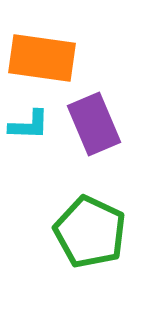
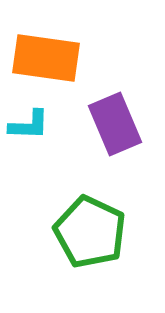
orange rectangle: moved 4 px right
purple rectangle: moved 21 px right
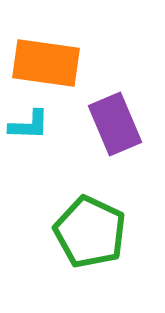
orange rectangle: moved 5 px down
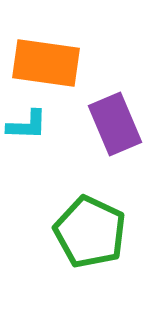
cyan L-shape: moved 2 px left
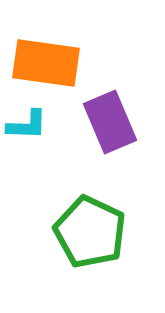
purple rectangle: moved 5 px left, 2 px up
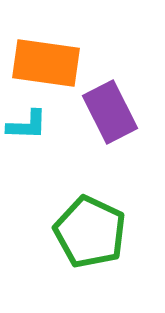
purple rectangle: moved 10 px up; rotated 4 degrees counterclockwise
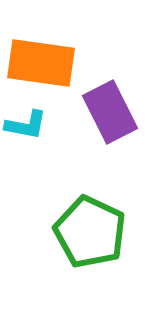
orange rectangle: moved 5 px left
cyan L-shape: moved 1 px left; rotated 9 degrees clockwise
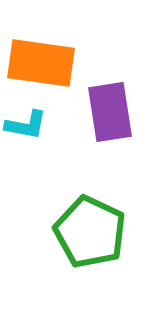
purple rectangle: rotated 18 degrees clockwise
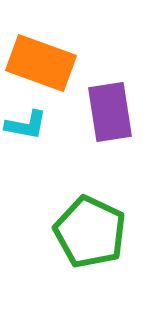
orange rectangle: rotated 12 degrees clockwise
